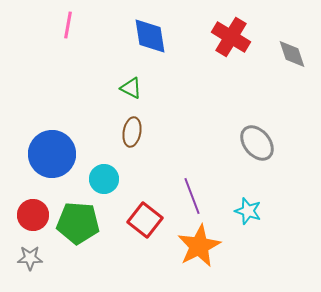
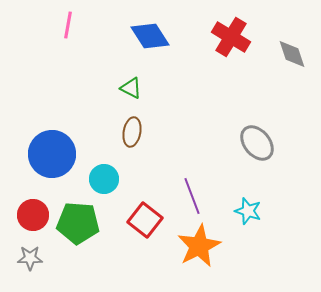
blue diamond: rotated 24 degrees counterclockwise
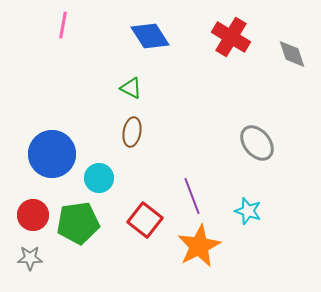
pink line: moved 5 px left
cyan circle: moved 5 px left, 1 px up
green pentagon: rotated 12 degrees counterclockwise
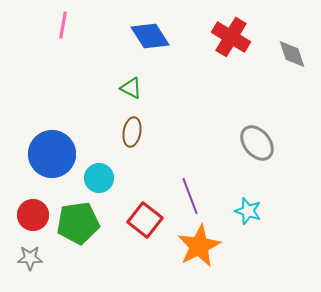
purple line: moved 2 px left
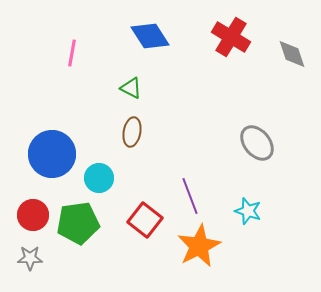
pink line: moved 9 px right, 28 px down
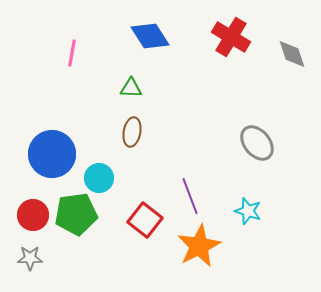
green triangle: rotated 25 degrees counterclockwise
green pentagon: moved 2 px left, 9 px up
